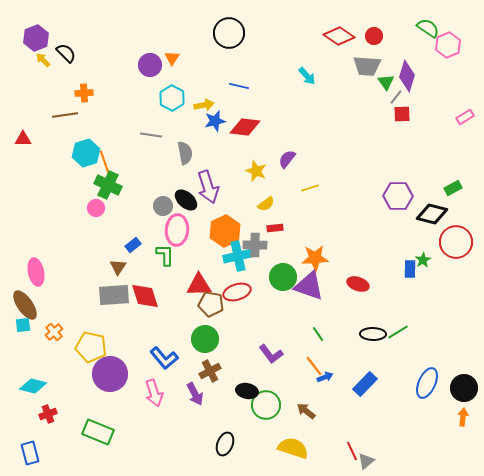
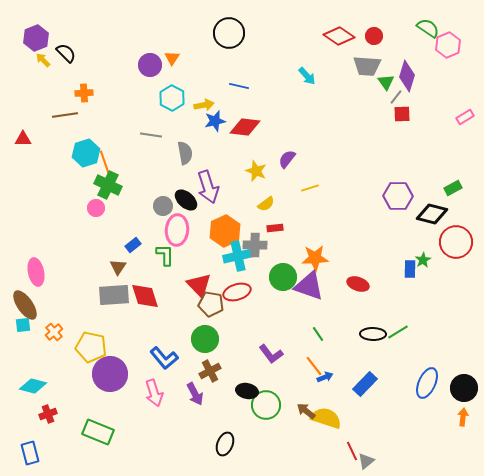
red triangle at (199, 285): rotated 48 degrees clockwise
yellow semicircle at (293, 448): moved 33 px right, 30 px up
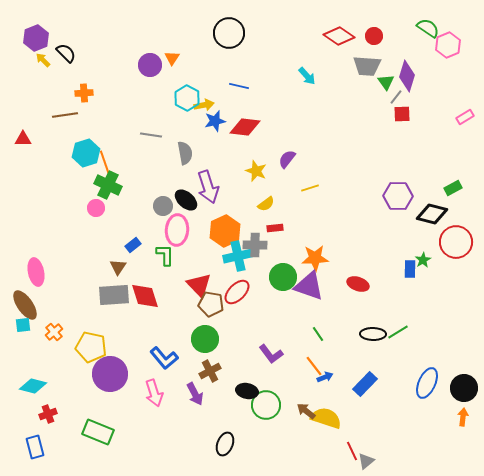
cyan hexagon at (172, 98): moved 15 px right
red ellipse at (237, 292): rotated 28 degrees counterclockwise
blue rectangle at (30, 453): moved 5 px right, 6 px up
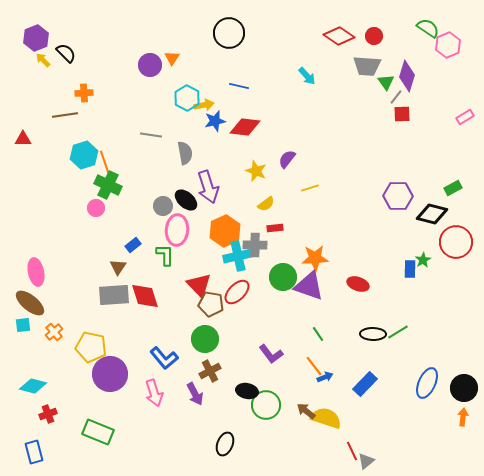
cyan hexagon at (86, 153): moved 2 px left, 2 px down
brown ellipse at (25, 305): moved 5 px right, 2 px up; rotated 16 degrees counterclockwise
blue rectangle at (35, 447): moved 1 px left, 5 px down
